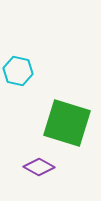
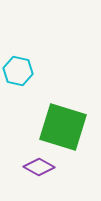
green square: moved 4 px left, 4 px down
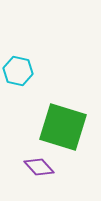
purple diamond: rotated 20 degrees clockwise
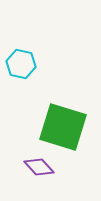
cyan hexagon: moved 3 px right, 7 px up
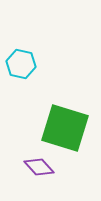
green square: moved 2 px right, 1 px down
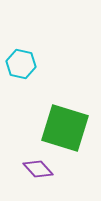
purple diamond: moved 1 px left, 2 px down
